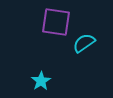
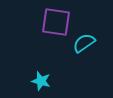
cyan star: rotated 24 degrees counterclockwise
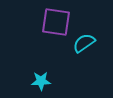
cyan star: rotated 18 degrees counterclockwise
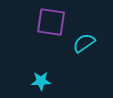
purple square: moved 5 px left
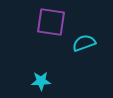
cyan semicircle: rotated 15 degrees clockwise
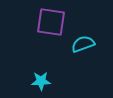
cyan semicircle: moved 1 px left, 1 px down
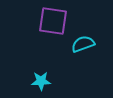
purple square: moved 2 px right, 1 px up
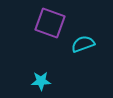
purple square: moved 3 px left, 2 px down; rotated 12 degrees clockwise
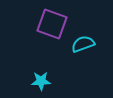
purple square: moved 2 px right, 1 px down
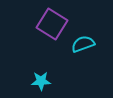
purple square: rotated 12 degrees clockwise
